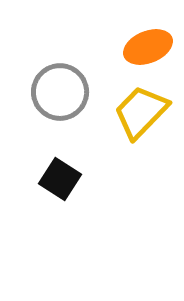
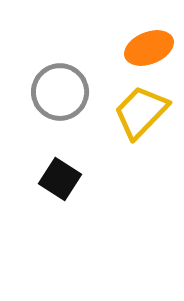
orange ellipse: moved 1 px right, 1 px down
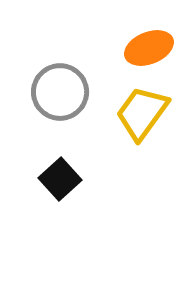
yellow trapezoid: moved 1 px right, 1 px down; rotated 8 degrees counterclockwise
black square: rotated 15 degrees clockwise
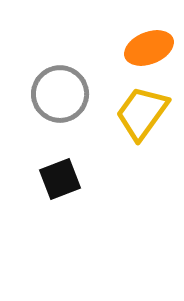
gray circle: moved 2 px down
black square: rotated 21 degrees clockwise
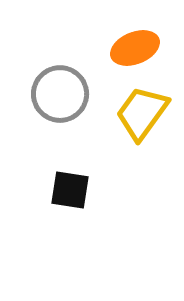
orange ellipse: moved 14 px left
black square: moved 10 px right, 11 px down; rotated 30 degrees clockwise
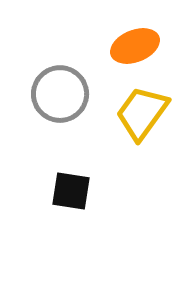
orange ellipse: moved 2 px up
black square: moved 1 px right, 1 px down
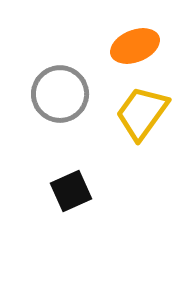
black square: rotated 33 degrees counterclockwise
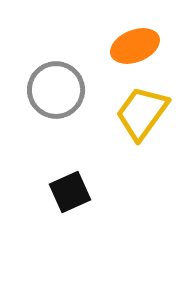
gray circle: moved 4 px left, 4 px up
black square: moved 1 px left, 1 px down
